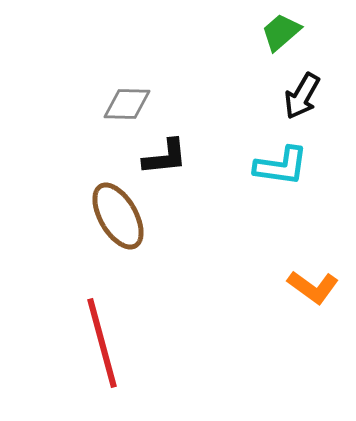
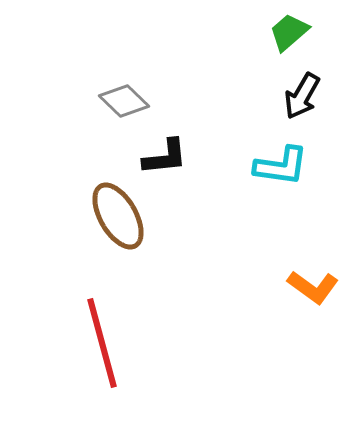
green trapezoid: moved 8 px right
gray diamond: moved 3 px left, 3 px up; rotated 42 degrees clockwise
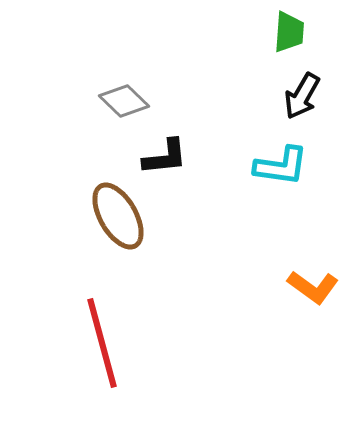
green trapezoid: rotated 135 degrees clockwise
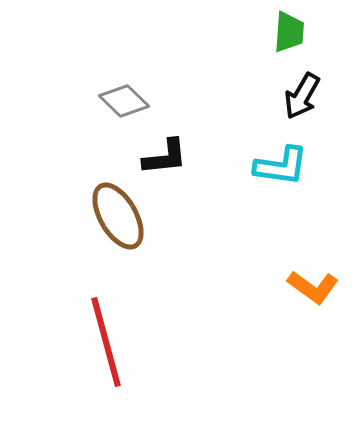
red line: moved 4 px right, 1 px up
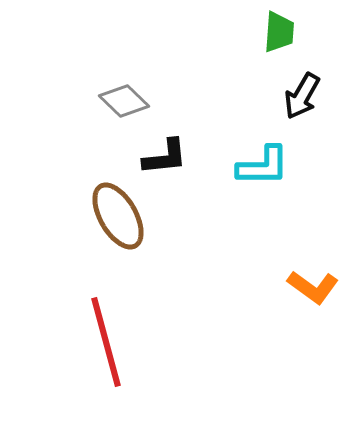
green trapezoid: moved 10 px left
cyan L-shape: moved 18 px left; rotated 8 degrees counterclockwise
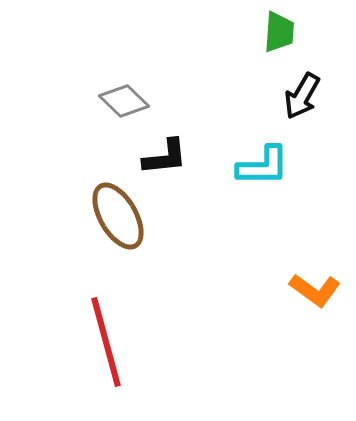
orange L-shape: moved 2 px right, 3 px down
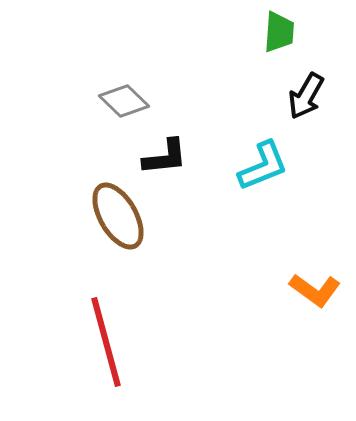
black arrow: moved 4 px right
cyan L-shape: rotated 22 degrees counterclockwise
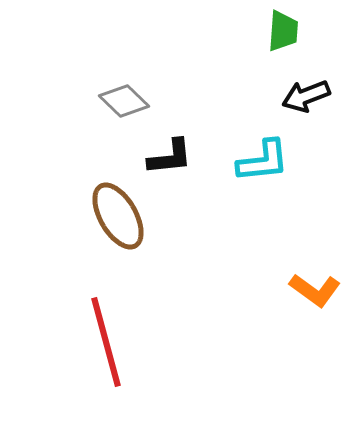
green trapezoid: moved 4 px right, 1 px up
black arrow: rotated 39 degrees clockwise
black L-shape: moved 5 px right
cyan L-shape: moved 5 px up; rotated 16 degrees clockwise
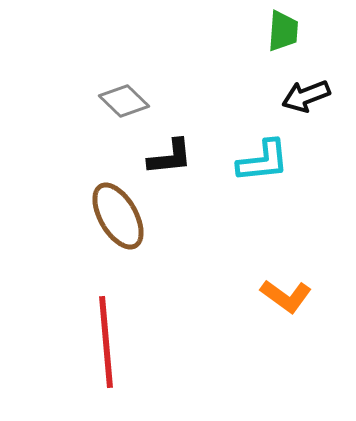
orange L-shape: moved 29 px left, 6 px down
red line: rotated 10 degrees clockwise
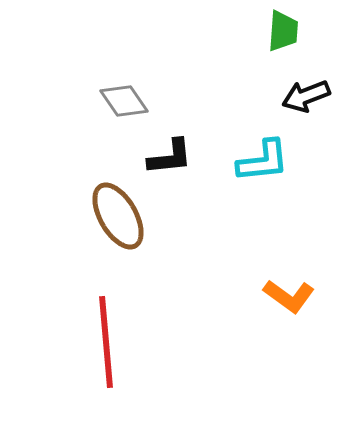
gray diamond: rotated 12 degrees clockwise
orange L-shape: moved 3 px right
